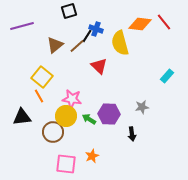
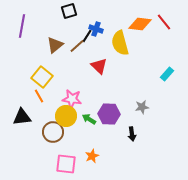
purple line: rotated 65 degrees counterclockwise
cyan rectangle: moved 2 px up
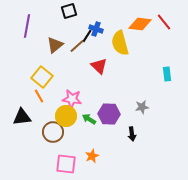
purple line: moved 5 px right
cyan rectangle: rotated 48 degrees counterclockwise
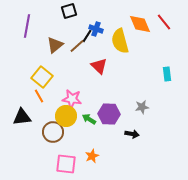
orange diamond: rotated 60 degrees clockwise
yellow semicircle: moved 2 px up
black arrow: rotated 72 degrees counterclockwise
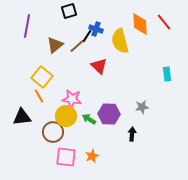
orange diamond: rotated 20 degrees clockwise
black arrow: rotated 96 degrees counterclockwise
pink square: moved 7 px up
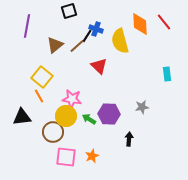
black arrow: moved 3 px left, 5 px down
